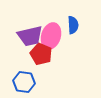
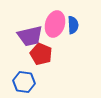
pink ellipse: moved 4 px right, 12 px up
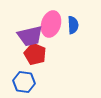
pink ellipse: moved 4 px left
red pentagon: moved 6 px left
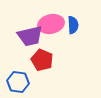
pink ellipse: rotated 60 degrees clockwise
red pentagon: moved 7 px right, 6 px down
blue hexagon: moved 6 px left
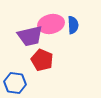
blue hexagon: moved 3 px left, 1 px down
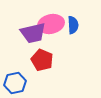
purple trapezoid: moved 3 px right, 3 px up
blue hexagon: rotated 20 degrees counterclockwise
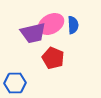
pink ellipse: rotated 15 degrees counterclockwise
red pentagon: moved 11 px right, 2 px up
blue hexagon: rotated 10 degrees clockwise
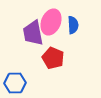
pink ellipse: moved 2 px up; rotated 40 degrees counterclockwise
purple trapezoid: rotated 92 degrees clockwise
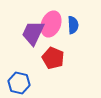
pink ellipse: moved 2 px down
purple trapezoid: rotated 36 degrees clockwise
blue hexagon: moved 4 px right; rotated 15 degrees clockwise
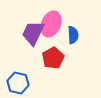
blue semicircle: moved 10 px down
red pentagon: rotated 20 degrees clockwise
blue hexagon: moved 1 px left
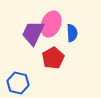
blue semicircle: moved 1 px left, 2 px up
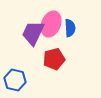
blue semicircle: moved 2 px left, 5 px up
red pentagon: moved 1 px right, 1 px down; rotated 15 degrees clockwise
blue hexagon: moved 3 px left, 3 px up
